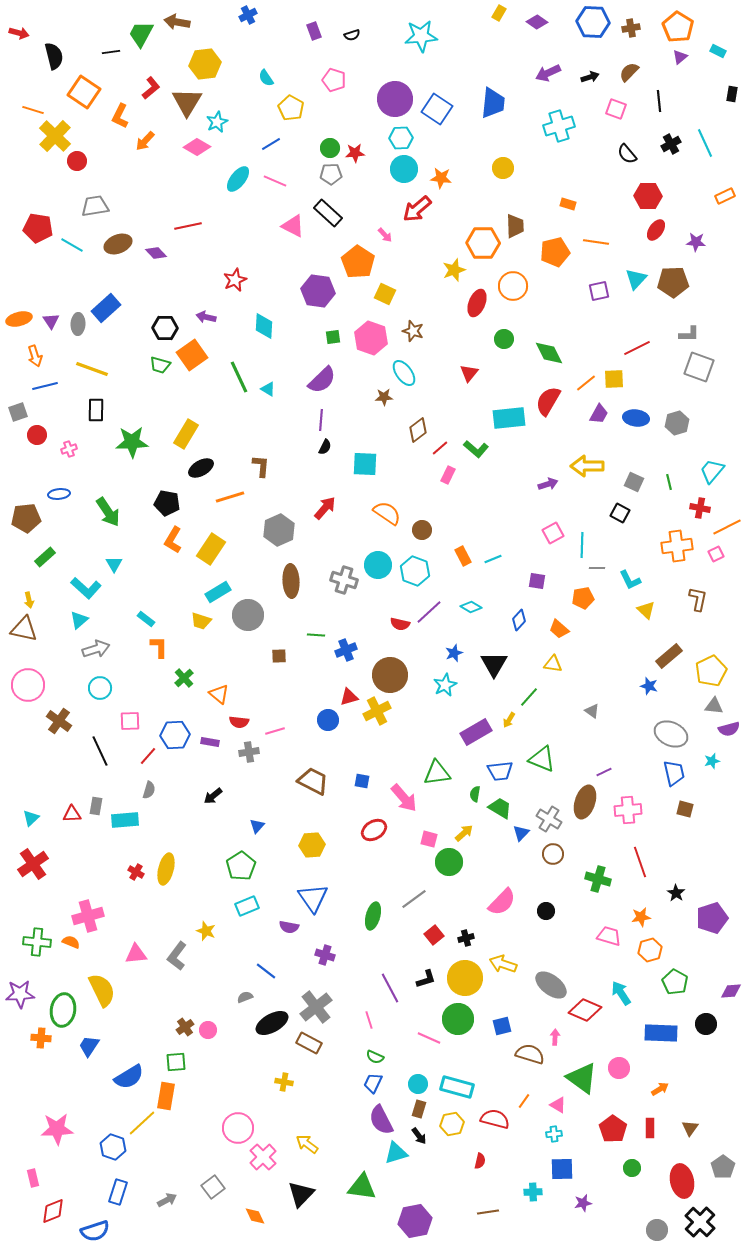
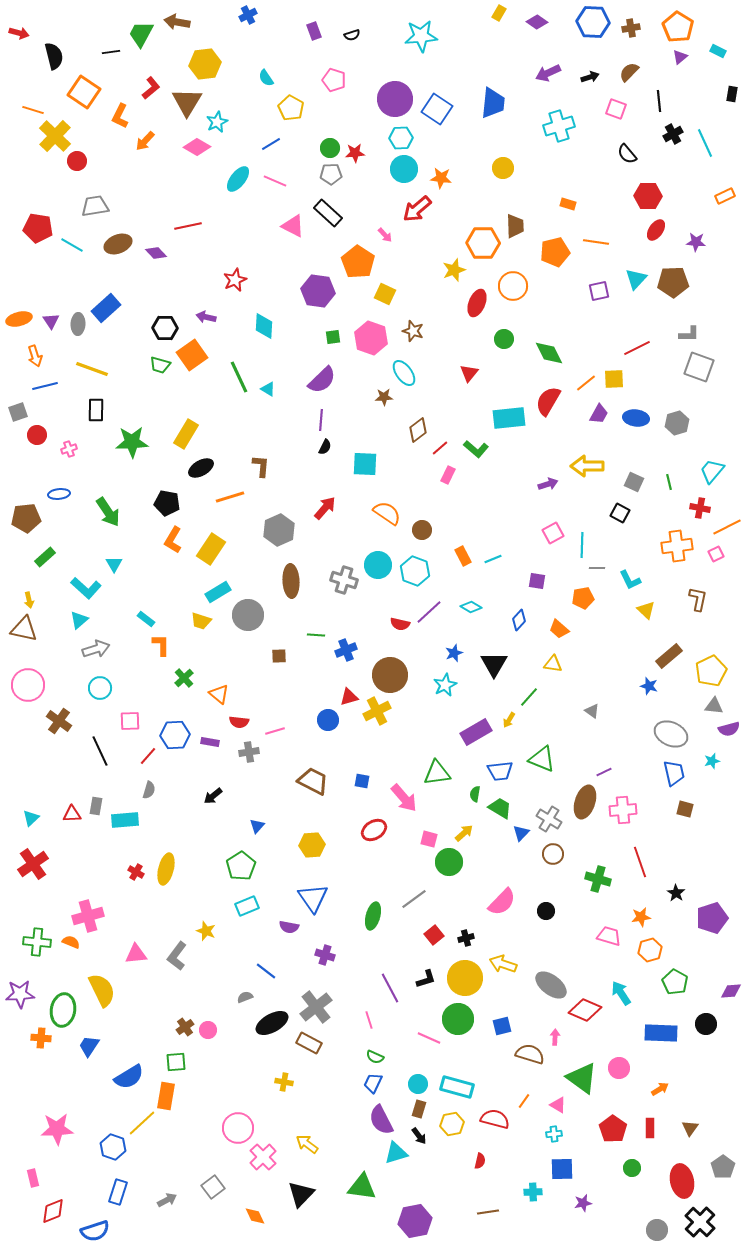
black cross at (671, 144): moved 2 px right, 10 px up
orange L-shape at (159, 647): moved 2 px right, 2 px up
pink cross at (628, 810): moved 5 px left
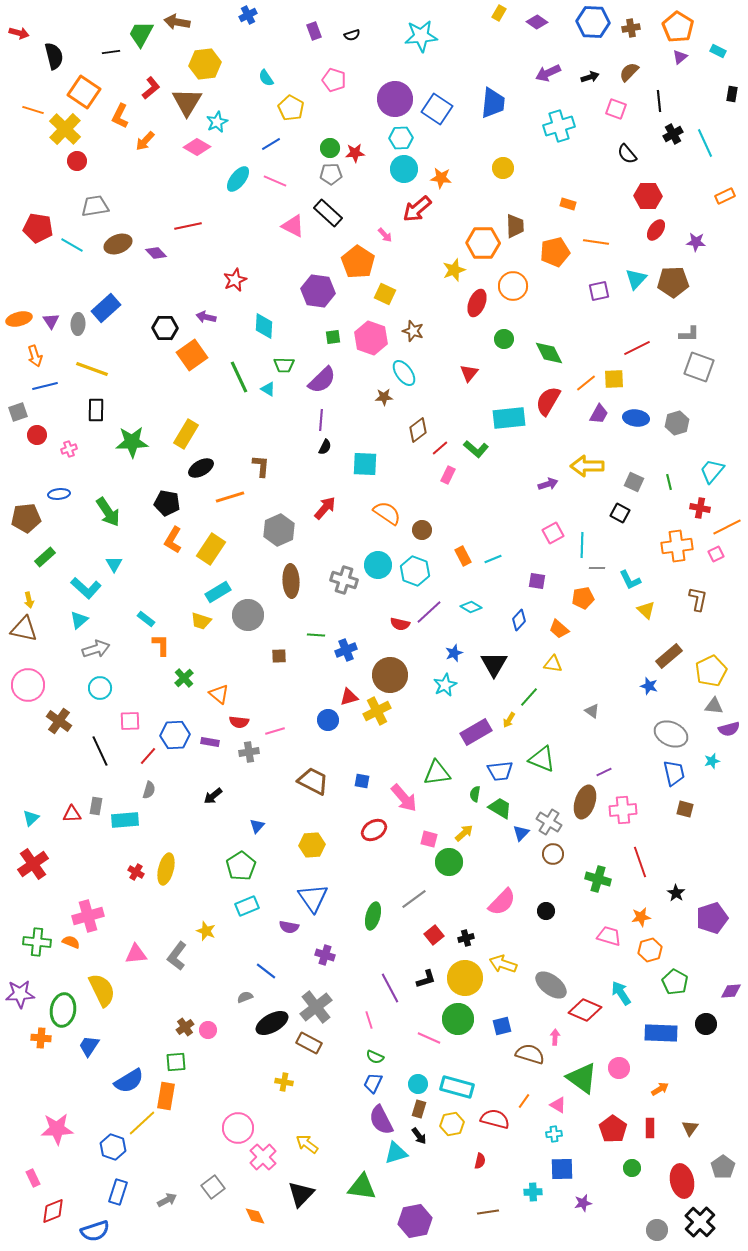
yellow cross at (55, 136): moved 10 px right, 7 px up
green trapezoid at (160, 365): moved 124 px right; rotated 15 degrees counterclockwise
gray cross at (549, 819): moved 3 px down
blue semicircle at (129, 1077): moved 4 px down
pink rectangle at (33, 1178): rotated 12 degrees counterclockwise
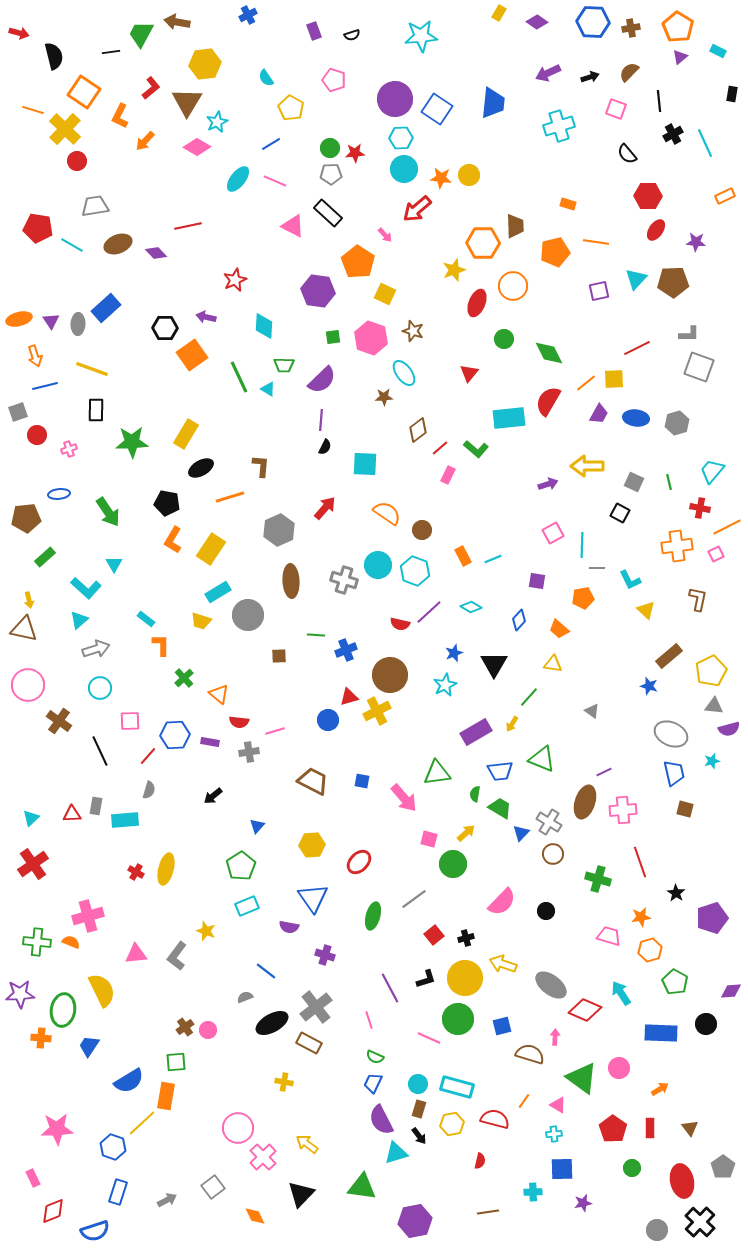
yellow circle at (503, 168): moved 34 px left, 7 px down
yellow arrow at (509, 720): moved 3 px right, 4 px down
red ellipse at (374, 830): moved 15 px left, 32 px down; rotated 15 degrees counterclockwise
yellow arrow at (464, 833): moved 2 px right
green circle at (449, 862): moved 4 px right, 2 px down
brown triangle at (690, 1128): rotated 12 degrees counterclockwise
